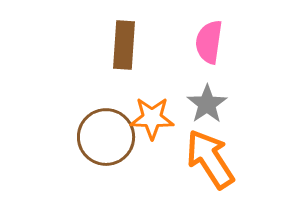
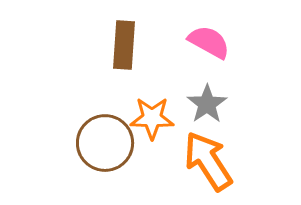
pink semicircle: rotated 111 degrees clockwise
brown circle: moved 1 px left, 6 px down
orange arrow: moved 2 px left, 2 px down
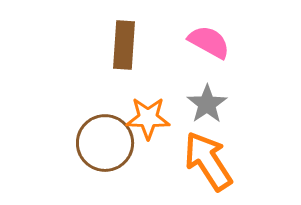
orange star: moved 4 px left
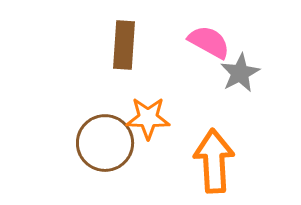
gray star: moved 33 px right, 31 px up; rotated 6 degrees clockwise
orange arrow: moved 6 px right; rotated 30 degrees clockwise
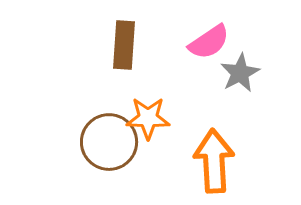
pink semicircle: rotated 117 degrees clockwise
brown circle: moved 4 px right, 1 px up
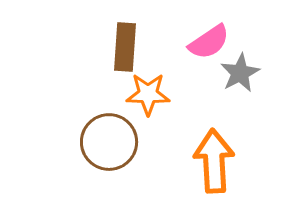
brown rectangle: moved 1 px right, 2 px down
orange star: moved 24 px up
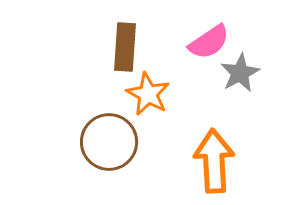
orange star: rotated 27 degrees clockwise
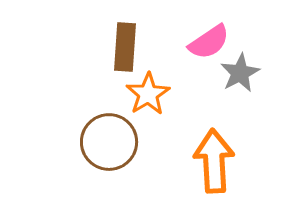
orange star: rotated 12 degrees clockwise
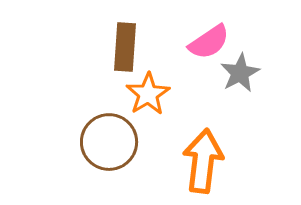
orange arrow: moved 11 px left; rotated 10 degrees clockwise
